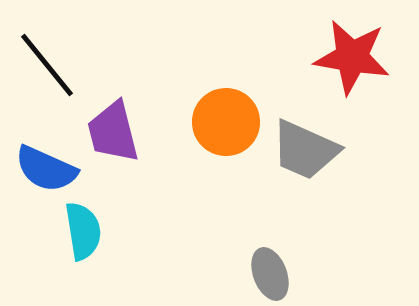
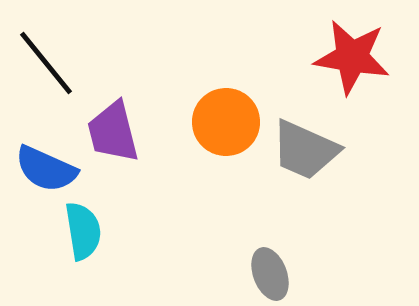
black line: moved 1 px left, 2 px up
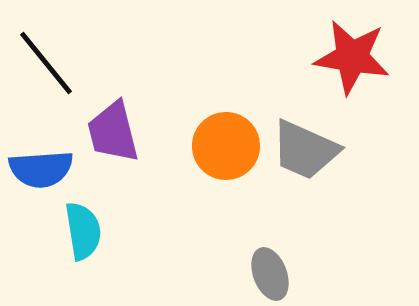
orange circle: moved 24 px down
blue semicircle: moved 5 px left; rotated 28 degrees counterclockwise
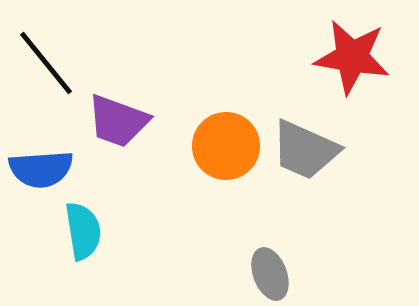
purple trapezoid: moved 5 px right, 11 px up; rotated 56 degrees counterclockwise
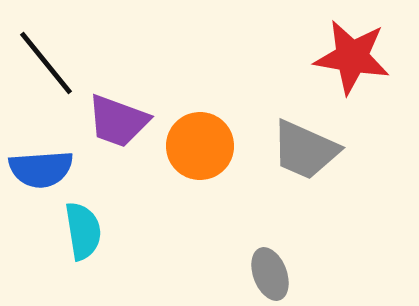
orange circle: moved 26 px left
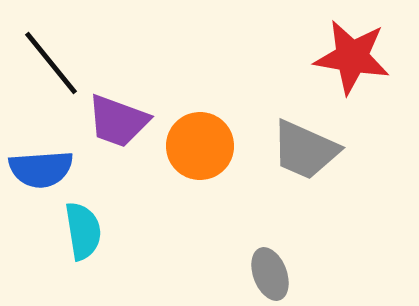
black line: moved 5 px right
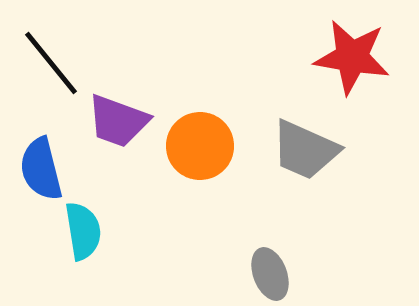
blue semicircle: rotated 80 degrees clockwise
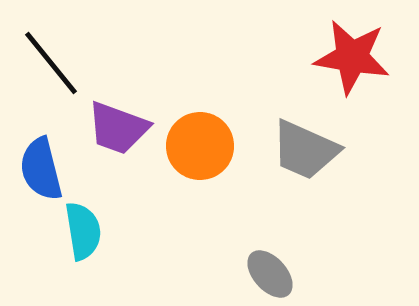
purple trapezoid: moved 7 px down
gray ellipse: rotated 21 degrees counterclockwise
